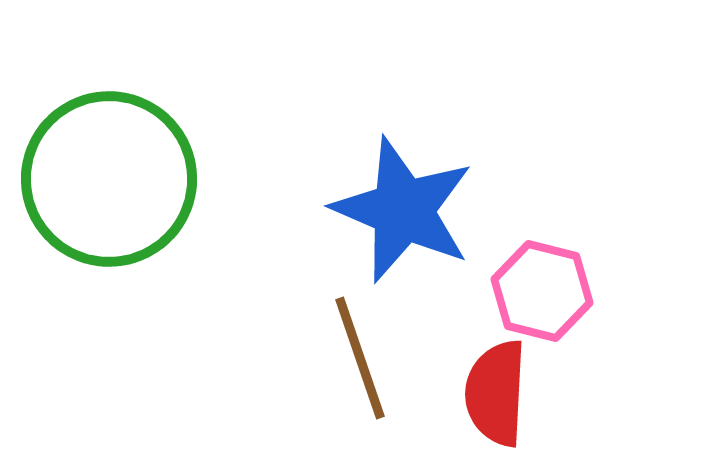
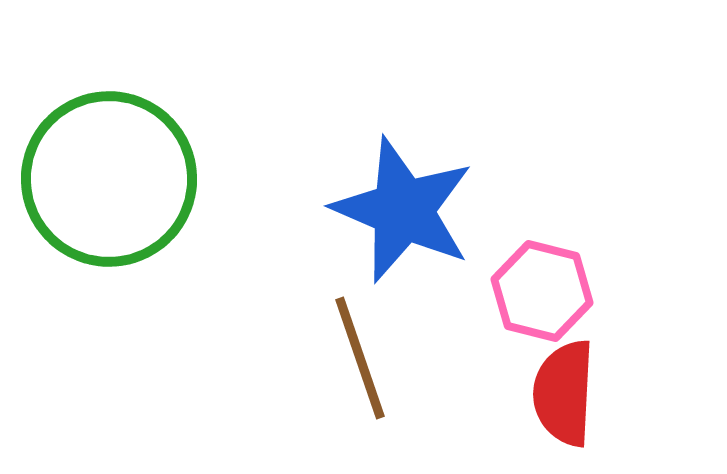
red semicircle: moved 68 px right
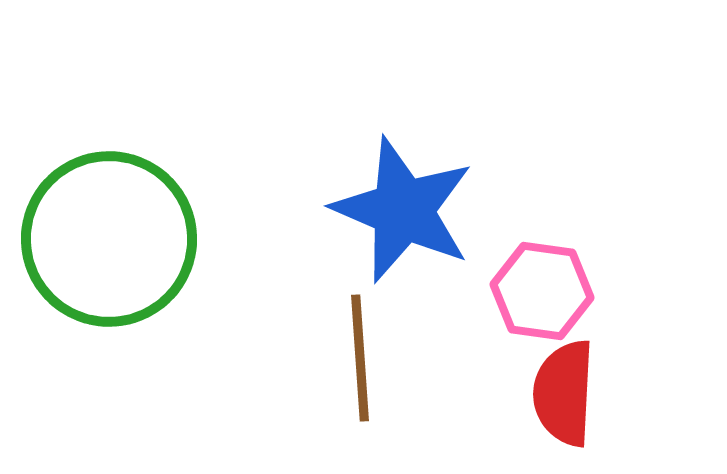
green circle: moved 60 px down
pink hexagon: rotated 6 degrees counterclockwise
brown line: rotated 15 degrees clockwise
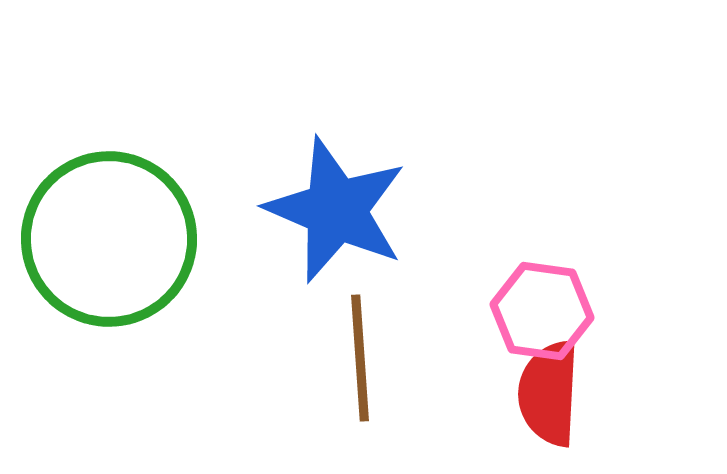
blue star: moved 67 px left
pink hexagon: moved 20 px down
red semicircle: moved 15 px left
